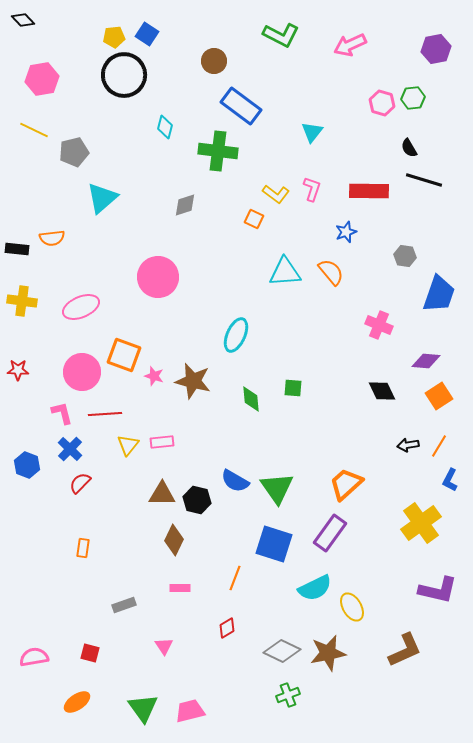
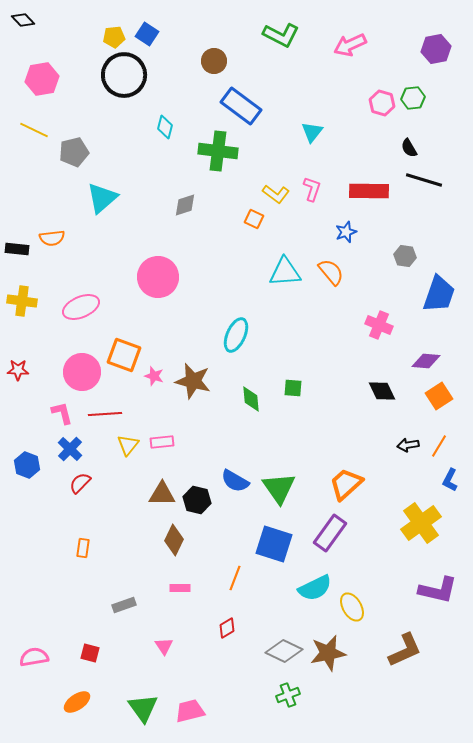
green triangle at (277, 488): moved 2 px right
gray diamond at (282, 651): moved 2 px right
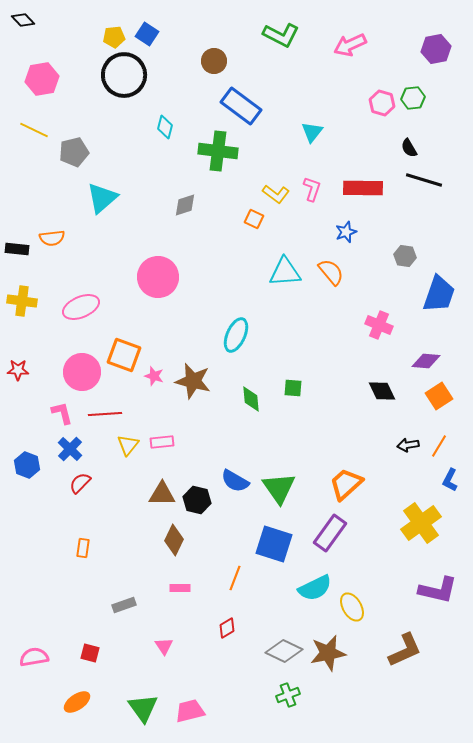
red rectangle at (369, 191): moved 6 px left, 3 px up
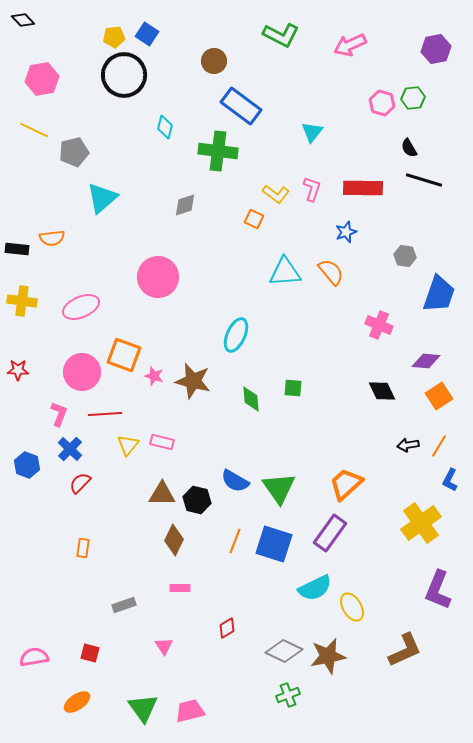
pink L-shape at (62, 413): moved 3 px left, 1 px down; rotated 35 degrees clockwise
pink rectangle at (162, 442): rotated 20 degrees clockwise
orange line at (235, 578): moved 37 px up
purple L-shape at (438, 590): rotated 99 degrees clockwise
brown star at (328, 653): moved 3 px down
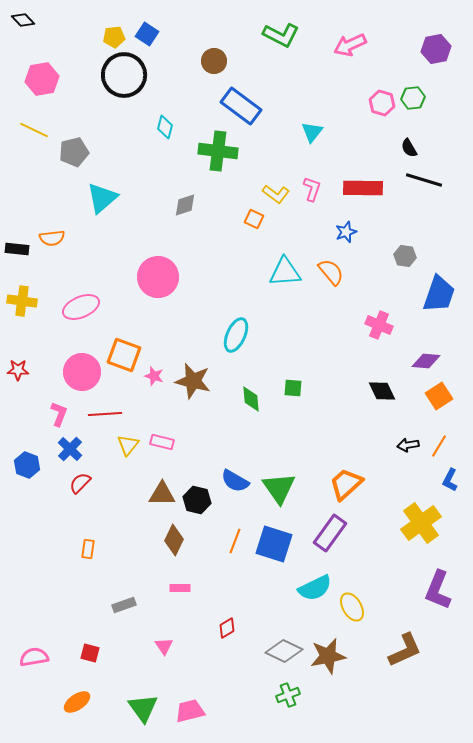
orange rectangle at (83, 548): moved 5 px right, 1 px down
